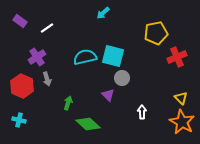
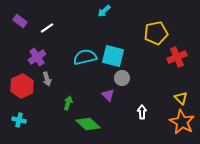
cyan arrow: moved 1 px right, 2 px up
red hexagon: rotated 10 degrees clockwise
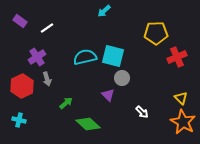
yellow pentagon: rotated 10 degrees clockwise
green arrow: moved 2 px left; rotated 32 degrees clockwise
white arrow: rotated 136 degrees clockwise
orange star: moved 1 px right
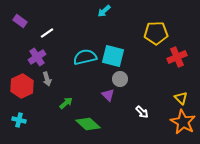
white line: moved 5 px down
gray circle: moved 2 px left, 1 px down
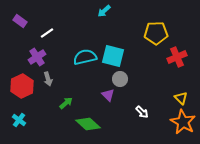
gray arrow: moved 1 px right
cyan cross: rotated 24 degrees clockwise
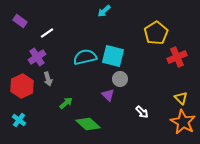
yellow pentagon: rotated 30 degrees counterclockwise
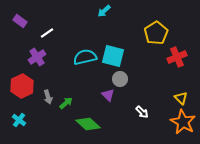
gray arrow: moved 18 px down
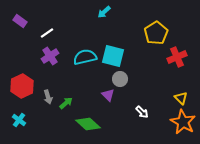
cyan arrow: moved 1 px down
purple cross: moved 13 px right, 1 px up
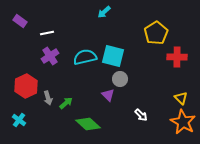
white line: rotated 24 degrees clockwise
red cross: rotated 24 degrees clockwise
red hexagon: moved 4 px right
gray arrow: moved 1 px down
white arrow: moved 1 px left, 3 px down
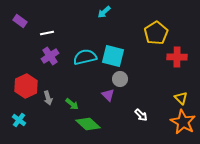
green arrow: moved 6 px right, 1 px down; rotated 80 degrees clockwise
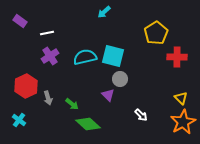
orange star: rotated 15 degrees clockwise
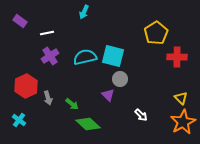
cyan arrow: moved 20 px left; rotated 24 degrees counterclockwise
